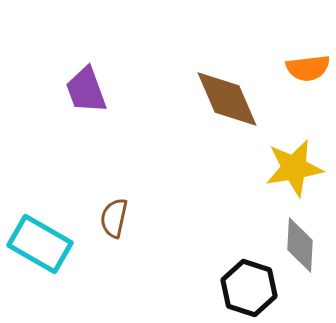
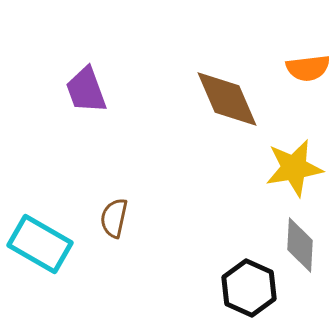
black hexagon: rotated 6 degrees clockwise
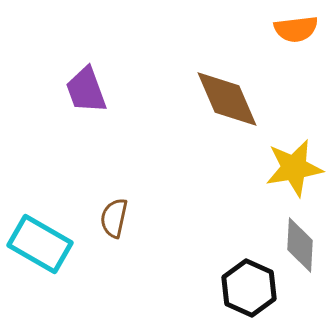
orange semicircle: moved 12 px left, 39 px up
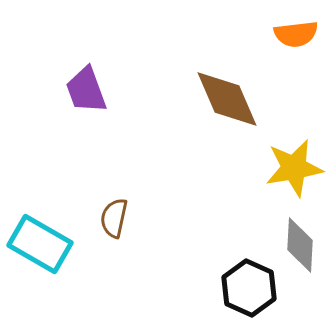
orange semicircle: moved 5 px down
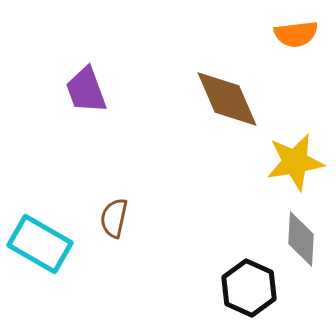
yellow star: moved 1 px right, 6 px up
gray diamond: moved 1 px right, 6 px up
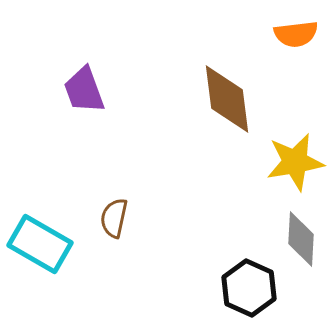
purple trapezoid: moved 2 px left
brown diamond: rotated 16 degrees clockwise
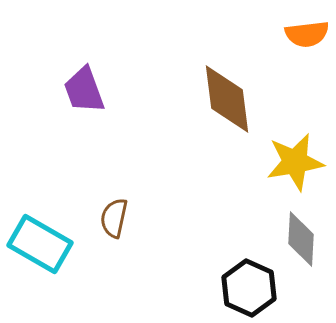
orange semicircle: moved 11 px right
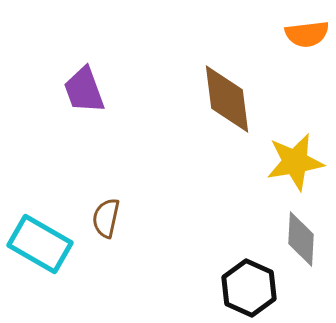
brown semicircle: moved 8 px left
